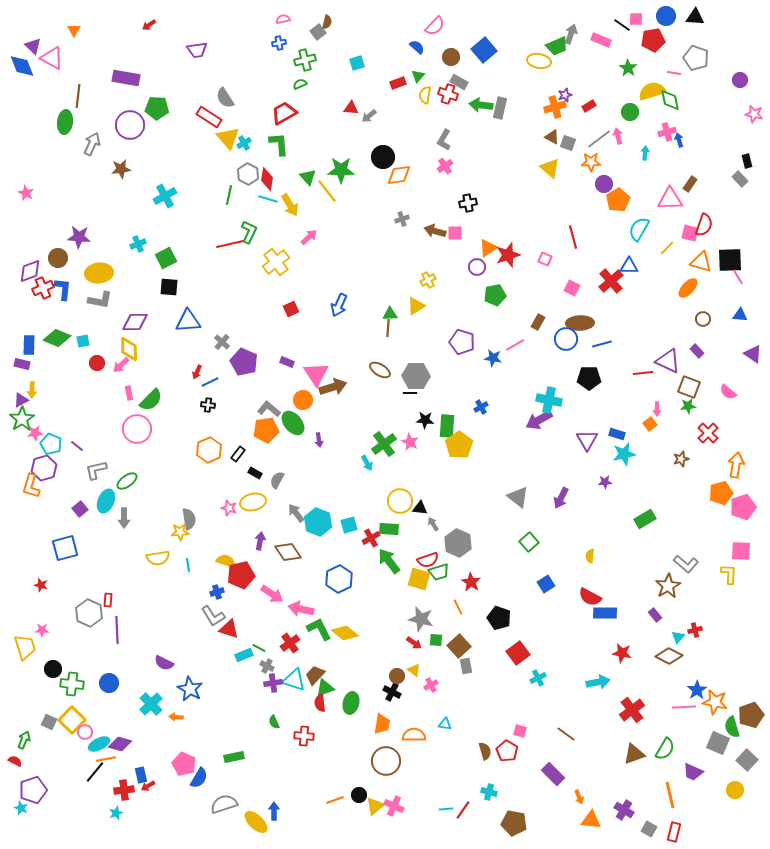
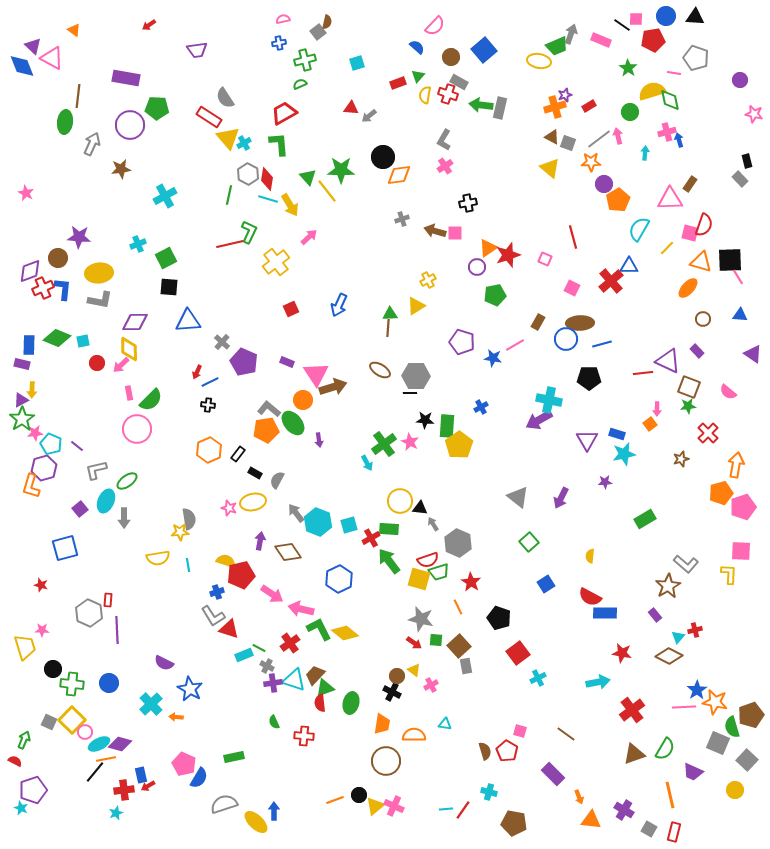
orange triangle at (74, 30): rotated 24 degrees counterclockwise
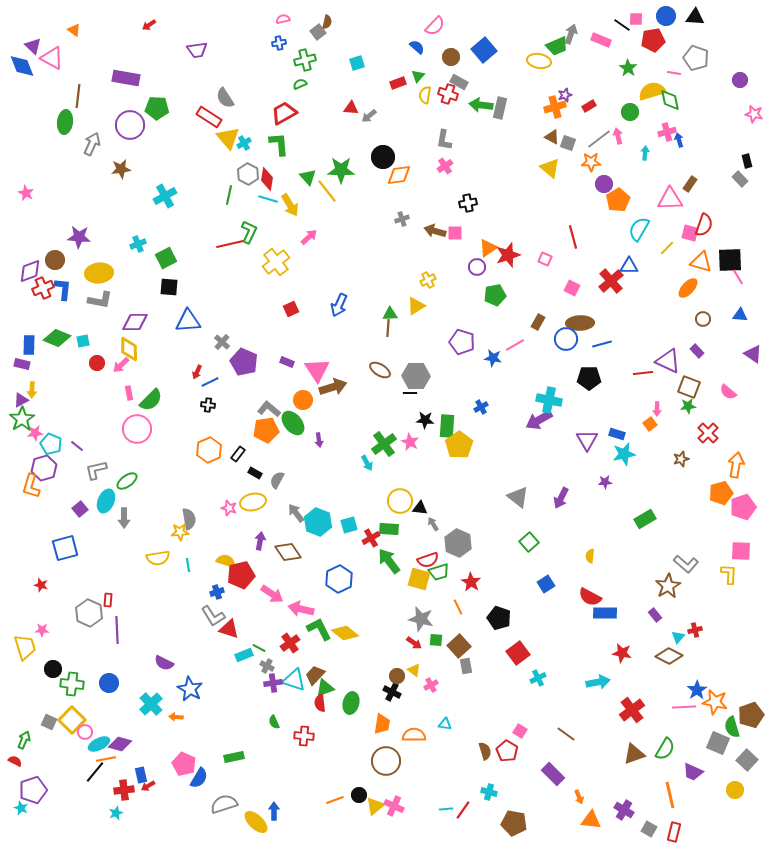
gray L-shape at (444, 140): rotated 20 degrees counterclockwise
brown circle at (58, 258): moved 3 px left, 2 px down
pink triangle at (316, 374): moved 1 px right, 4 px up
pink square at (520, 731): rotated 16 degrees clockwise
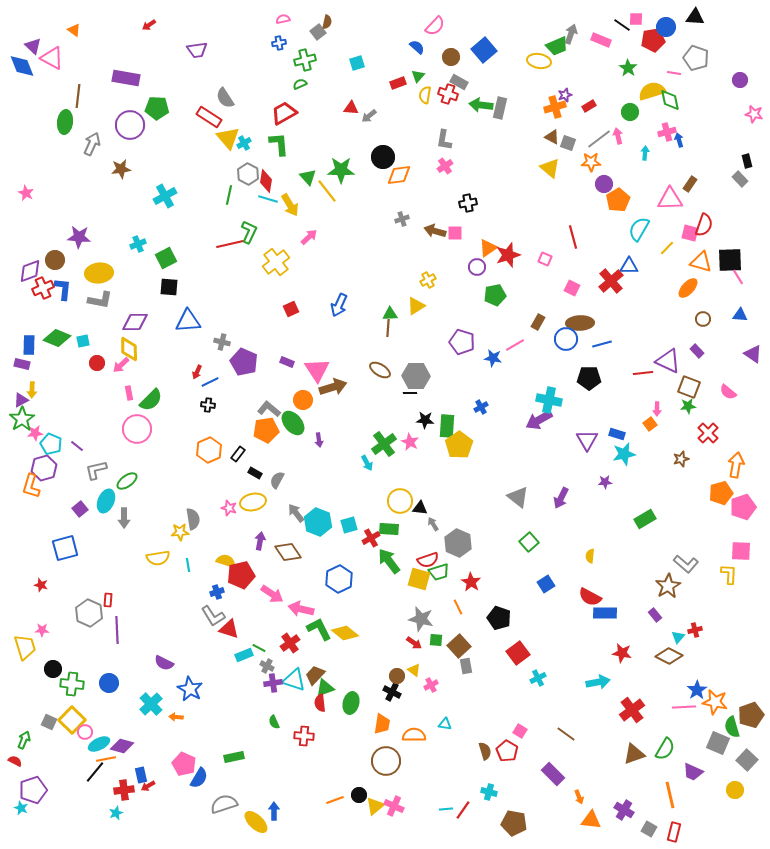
blue circle at (666, 16): moved 11 px down
red diamond at (267, 179): moved 1 px left, 2 px down
gray cross at (222, 342): rotated 28 degrees counterclockwise
gray semicircle at (189, 519): moved 4 px right
purple diamond at (120, 744): moved 2 px right, 2 px down
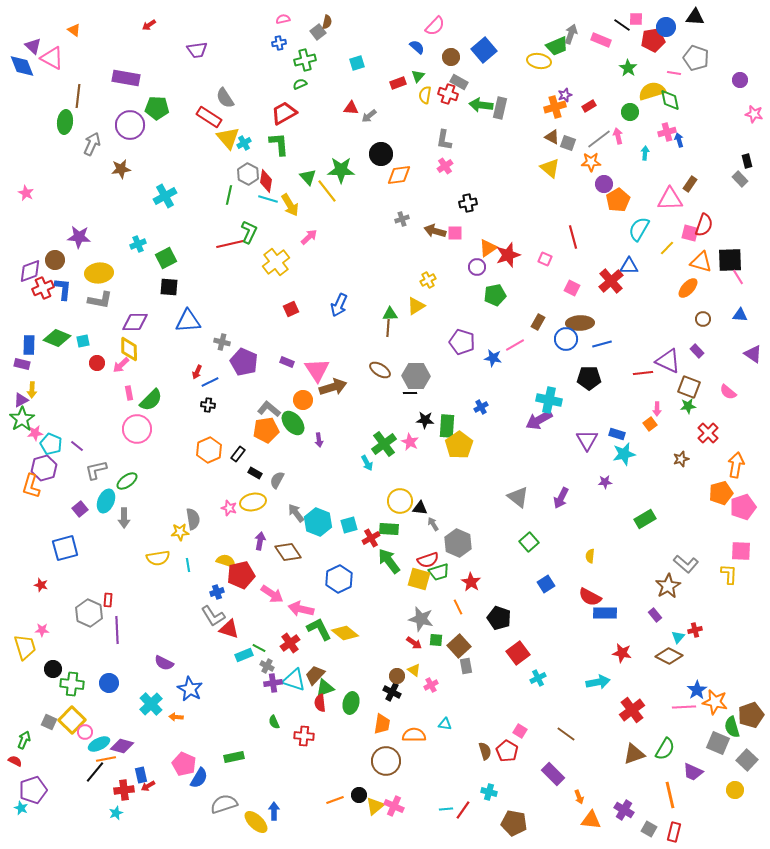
black circle at (383, 157): moved 2 px left, 3 px up
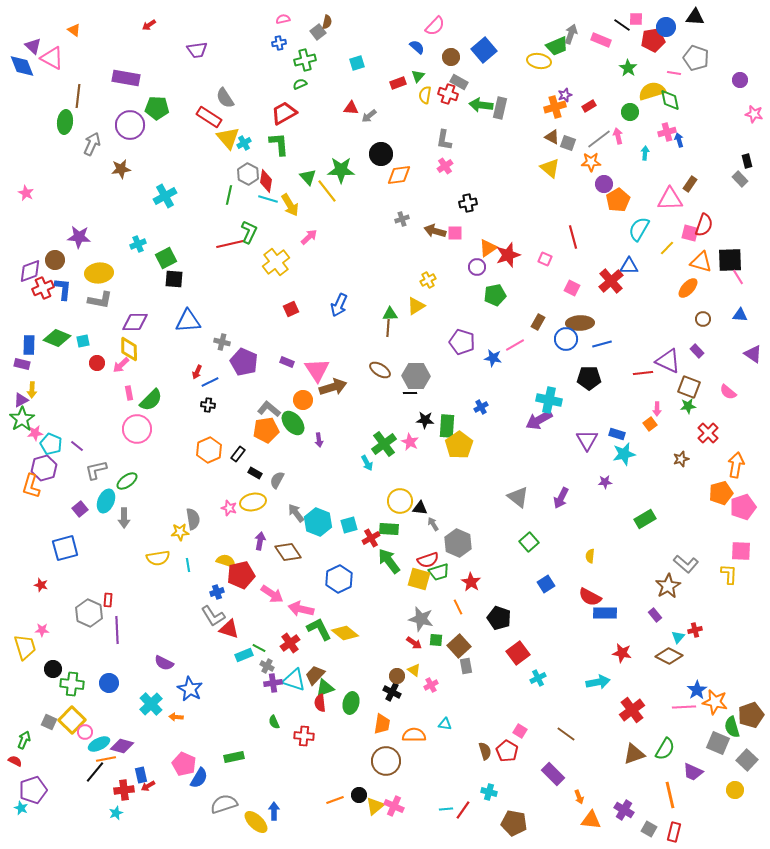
black square at (169, 287): moved 5 px right, 8 px up
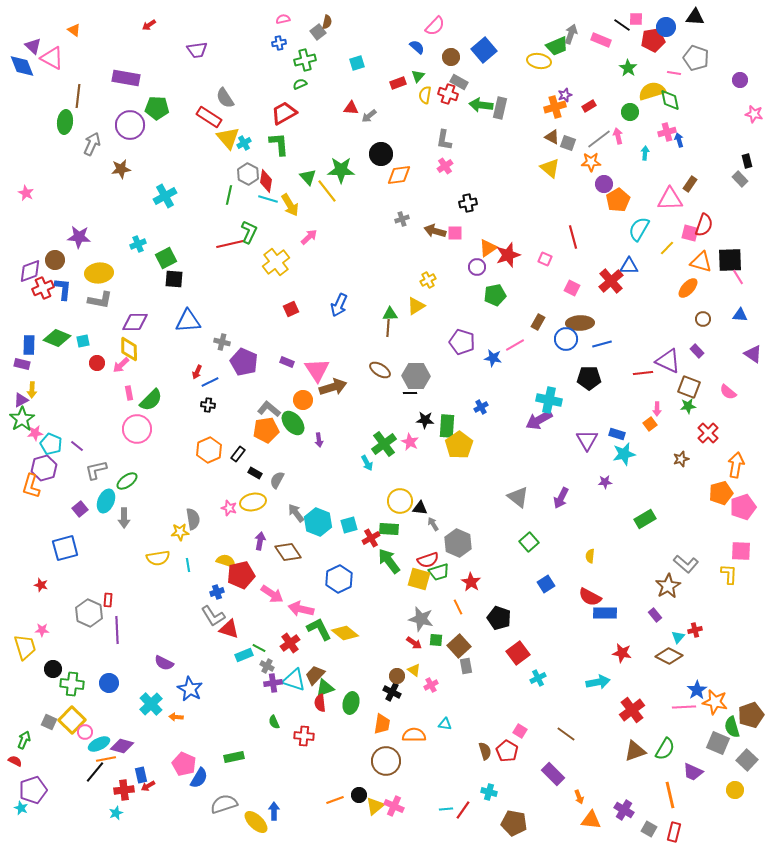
brown triangle at (634, 754): moved 1 px right, 3 px up
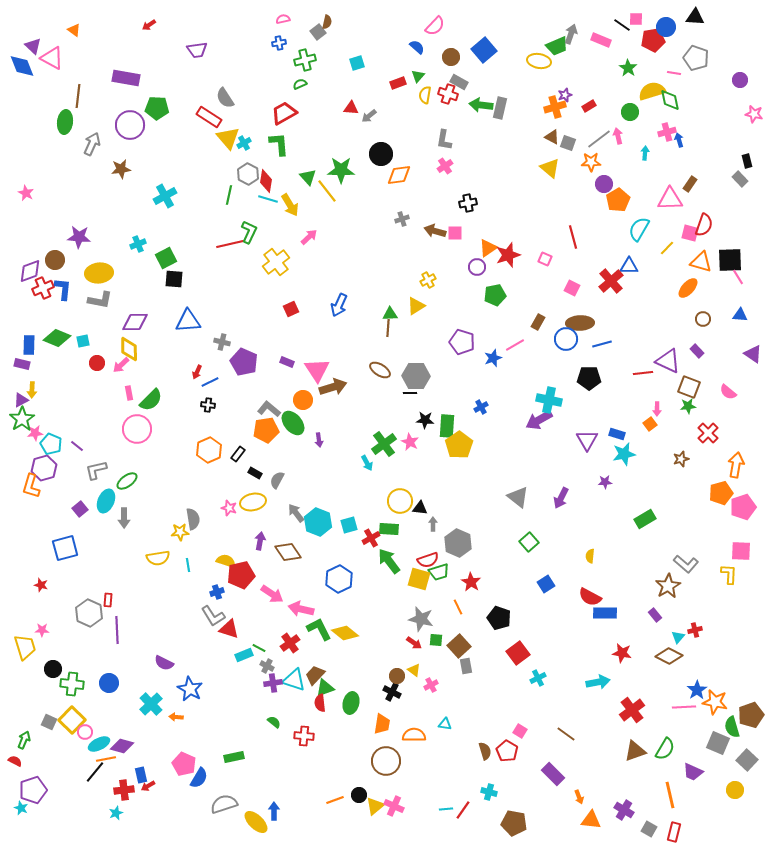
blue star at (493, 358): rotated 30 degrees counterclockwise
gray arrow at (433, 524): rotated 32 degrees clockwise
green semicircle at (274, 722): rotated 152 degrees clockwise
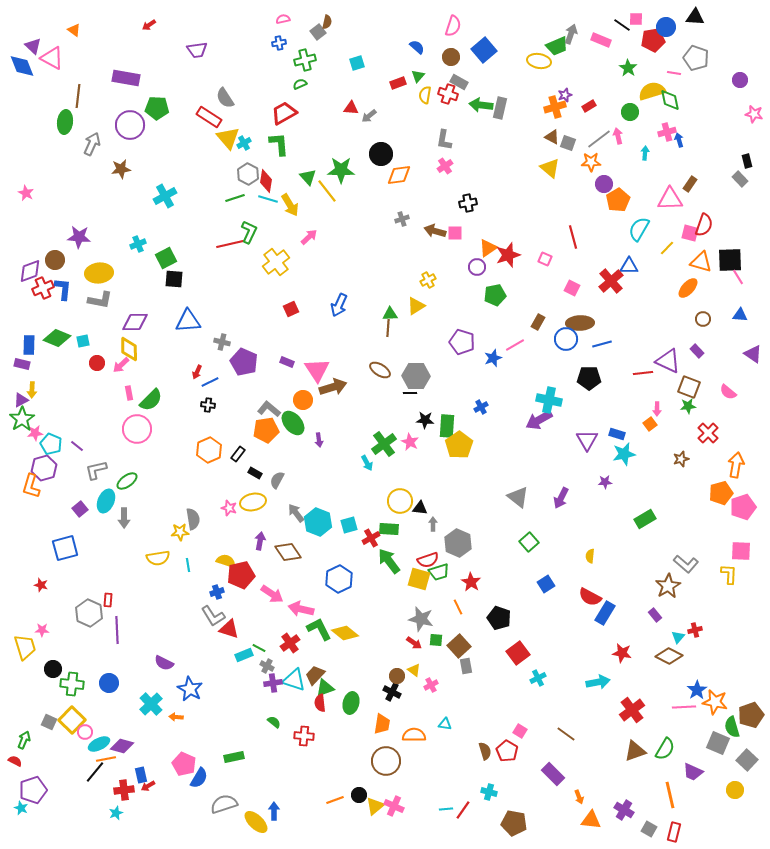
pink semicircle at (435, 26): moved 18 px right; rotated 25 degrees counterclockwise
green line at (229, 195): moved 6 px right, 3 px down; rotated 60 degrees clockwise
blue rectangle at (605, 613): rotated 60 degrees counterclockwise
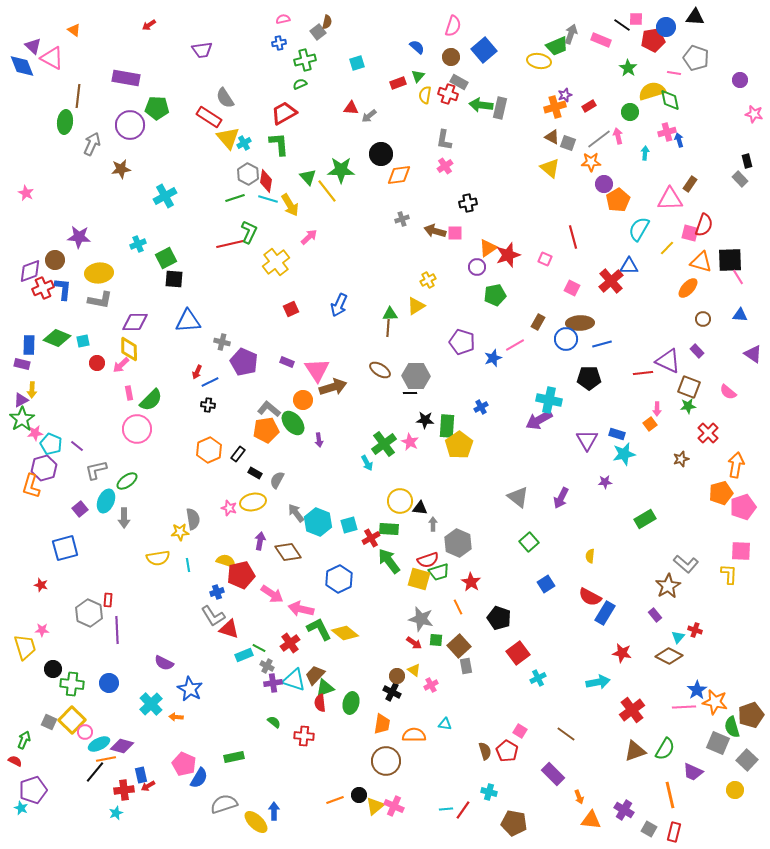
purple trapezoid at (197, 50): moved 5 px right
red cross at (695, 630): rotated 32 degrees clockwise
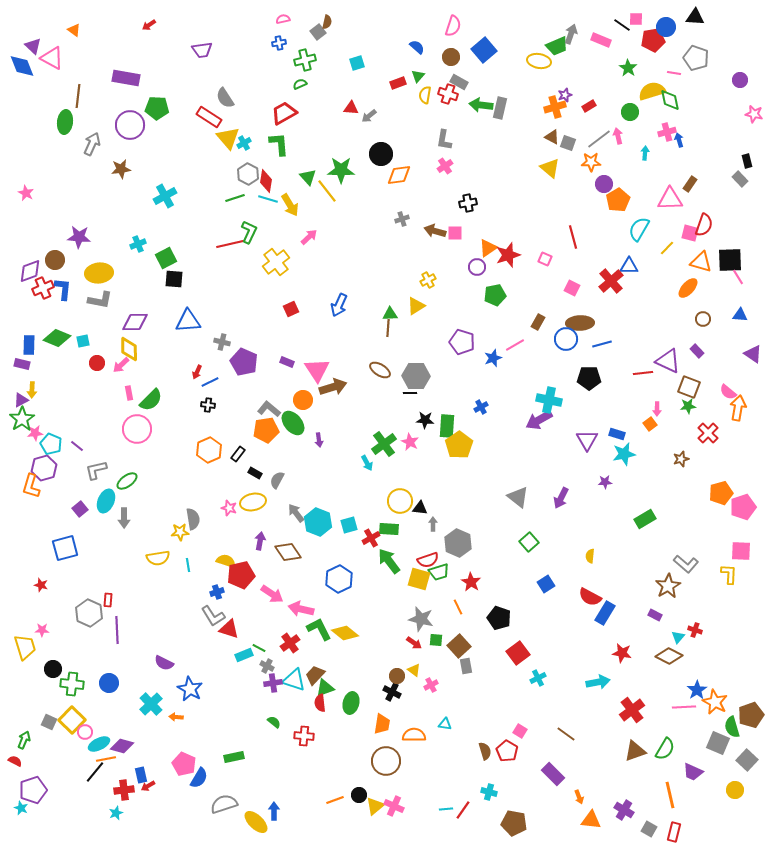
orange arrow at (736, 465): moved 2 px right, 57 px up
purple rectangle at (655, 615): rotated 24 degrees counterclockwise
orange star at (715, 702): rotated 15 degrees clockwise
